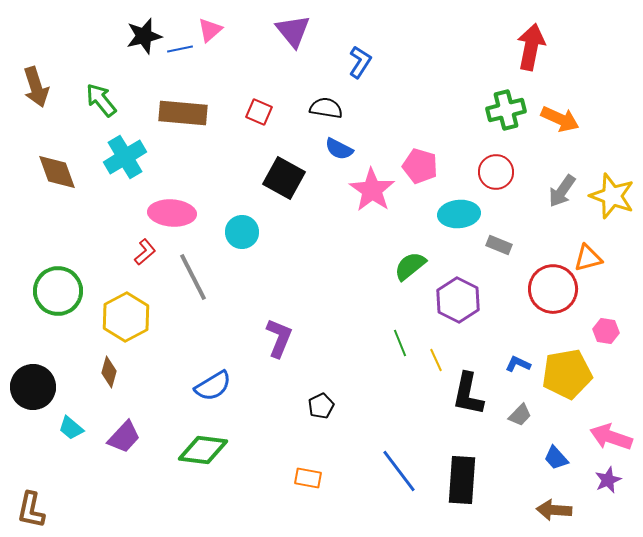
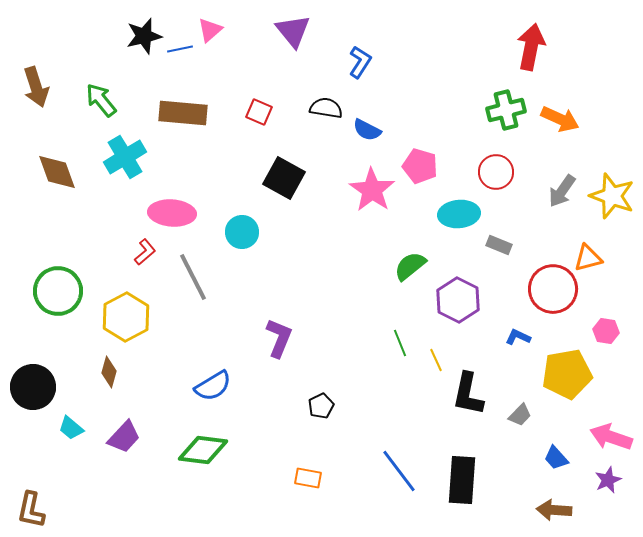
blue semicircle at (339, 149): moved 28 px right, 19 px up
blue L-shape at (518, 364): moved 27 px up
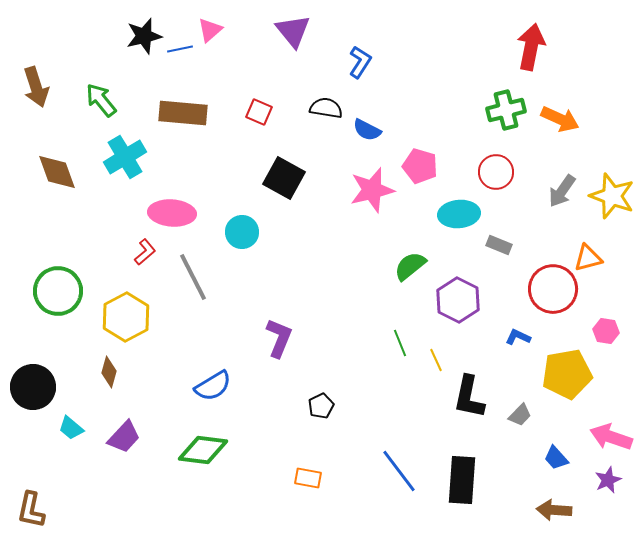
pink star at (372, 190): rotated 24 degrees clockwise
black L-shape at (468, 394): moved 1 px right, 3 px down
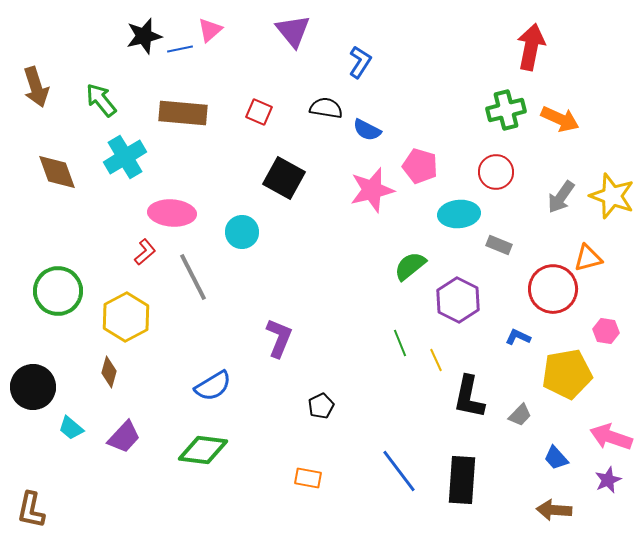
gray arrow at (562, 191): moved 1 px left, 6 px down
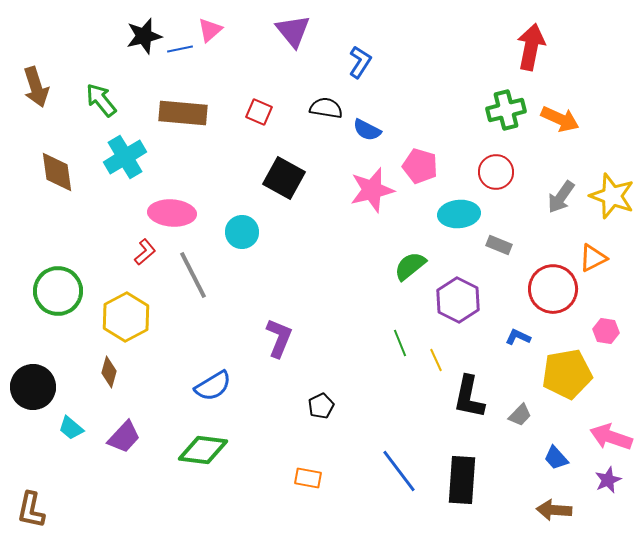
brown diamond at (57, 172): rotated 12 degrees clockwise
orange triangle at (588, 258): moved 5 px right; rotated 12 degrees counterclockwise
gray line at (193, 277): moved 2 px up
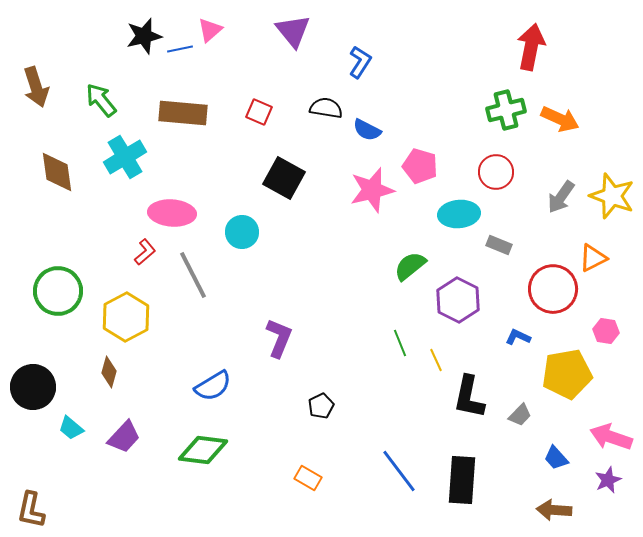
orange rectangle at (308, 478): rotated 20 degrees clockwise
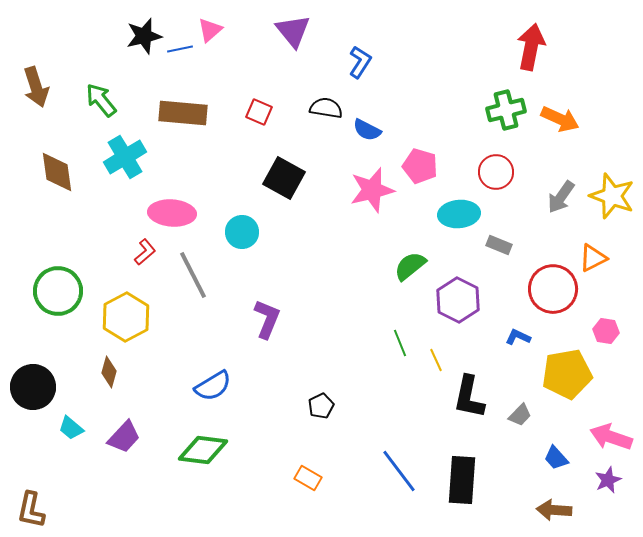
purple L-shape at (279, 338): moved 12 px left, 19 px up
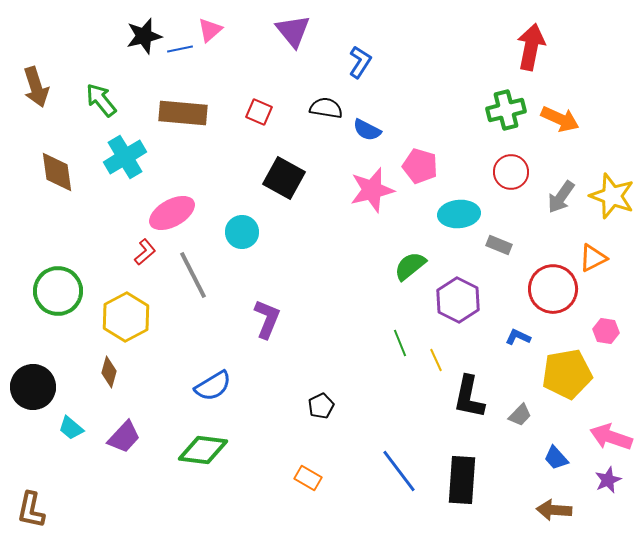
red circle at (496, 172): moved 15 px right
pink ellipse at (172, 213): rotated 33 degrees counterclockwise
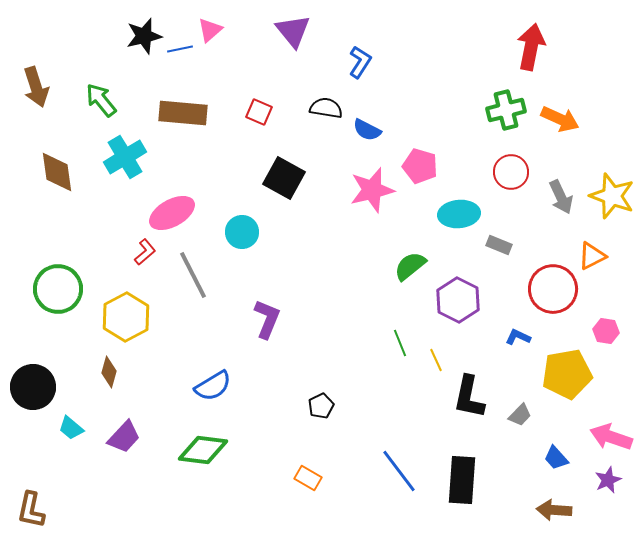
gray arrow at (561, 197): rotated 60 degrees counterclockwise
orange triangle at (593, 258): moved 1 px left, 2 px up
green circle at (58, 291): moved 2 px up
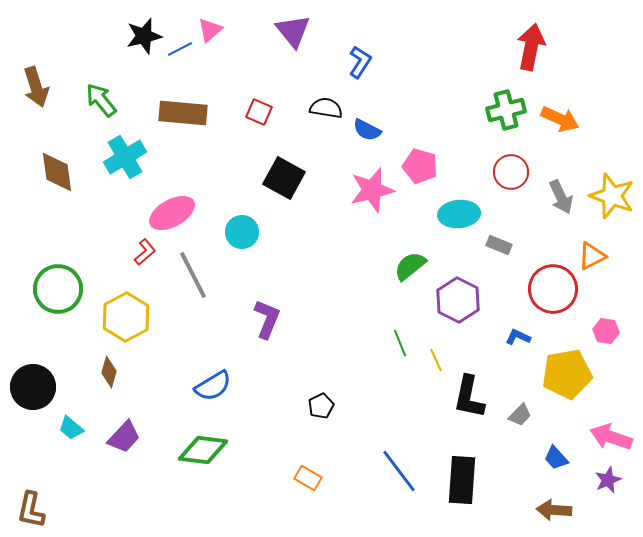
blue line at (180, 49): rotated 15 degrees counterclockwise
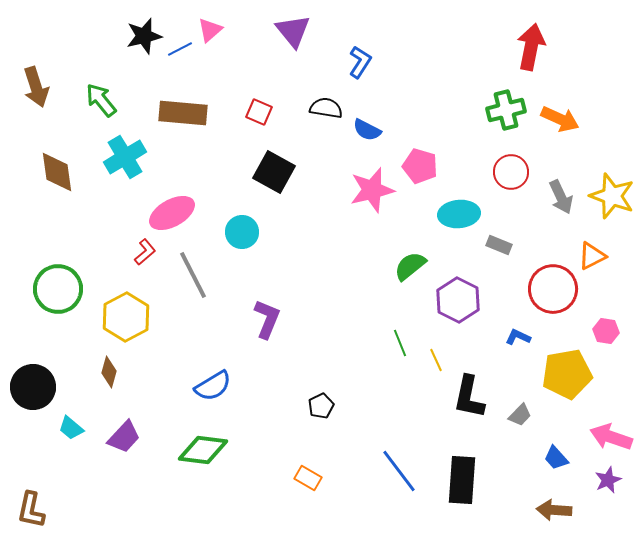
black square at (284, 178): moved 10 px left, 6 px up
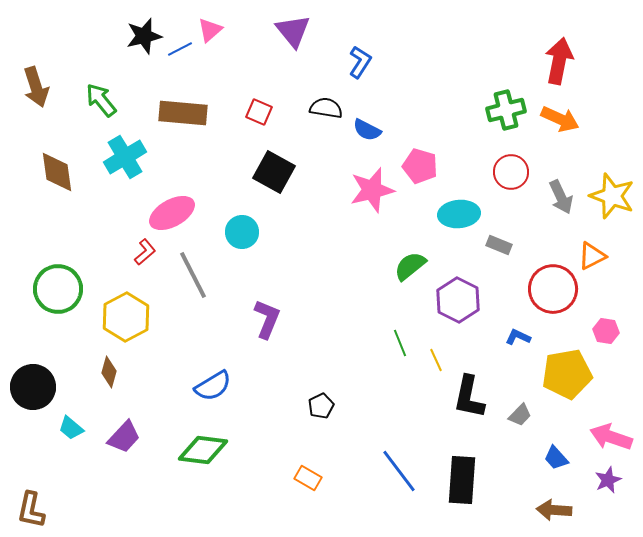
red arrow at (531, 47): moved 28 px right, 14 px down
